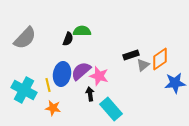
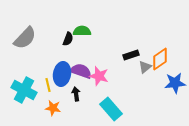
gray triangle: moved 2 px right, 2 px down
purple semicircle: rotated 60 degrees clockwise
black arrow: moved 14 px left
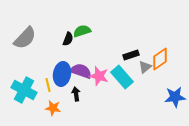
green semicircle: rotated 18 degrees counterclockwise
blue star: moved 14 px down
cyan rectangle: moved 11 px right, 32 px up
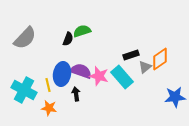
orange star: moved 4 px left
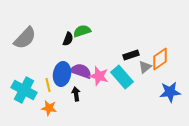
blue star: moved 5 px left, 5 px up
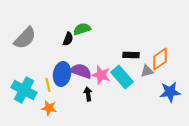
green semicircle: moved 2 px up
black rectangle: rotated 21 degrees clockwise
gray triangle: moved 2 px right, 4 px down; rotated 24 degrees clockwise
pink star: moved 2 px right, 1 px up
black arrow: moved 12 px right
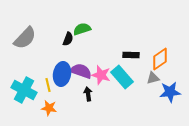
gray triangle: moved 6 px right, 7 px down
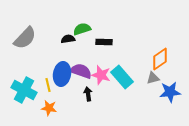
black semicircle: rotated 120 degrees counterclockwise
black rectangle: moved 27 px left, 13 px up
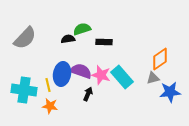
cyan cross: rotated 20 degrees counterclockwise
black arrow: rotated 32 degrees clockwise
orange star: moved 1 px right, 2 px up
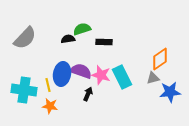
cyan rectangle: rotated 15 degrees clockwise
